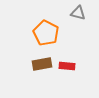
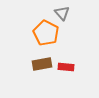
gray triangle: moved 16 px left; rotated 35 degrees clockwise
red rectangle: moved 1 px left, 1 px down
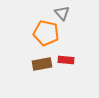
orange pentagon: rotated 15 degrees counterclockwise
red rectangle: moved 7 px up
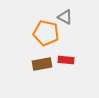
gray triangle: moved 3 px right, 4 px down; rotated 21 degrees counterclockwise
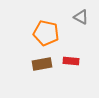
gray triangle: moved 16 px right
red rectangle: moved 5 px right, 1 px down
